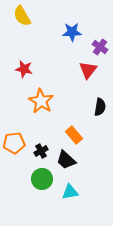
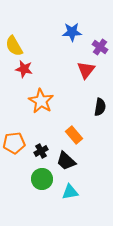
yellow semicircle: moved 8 px left, 30 px down
red triangle: moved 2 px left
black trapezoid: moved 1 px down
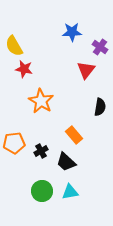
black trapezoid: moved 1 px down
green circle: moved 12 px down
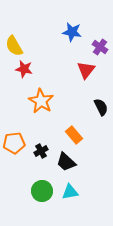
blue star: rotated 12 degrees clockwise
black semicircle: moved 1 px right; rotated 36 degrees counterclockwise
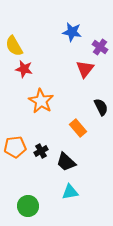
red triangle: moved 1 px left, 1 px up
orange rectangle: moved 4 px right, 7 px up
orange pentagon: moved 1 px right, 4 px down
green circle: moved 14 px left, 15 px down
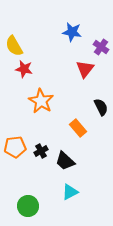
purple cross: moved 1 px right
black trapezoid: moved 1 px left, 1 px up
cyan triangle: rotated 18 degrees counterclockwise
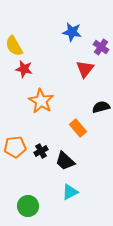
black semicircle: rotated 78 degrees counterclockwise
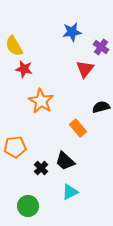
blue star: rotated 18 degrees counterclockwise
black cross: moved 17 px down; rotated 16 degrees counterclockwise
